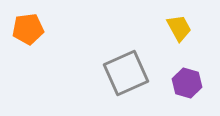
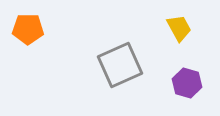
orange pentagon: rotated 8 degrees clockwise
gray square: moved 6 px left, 8 px up
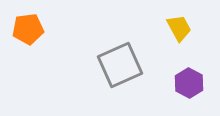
orange pentagon: rotated 8 degrees counterclockwise
purple hexagon: moved 2 px right; rotated 12 degrees clockwise
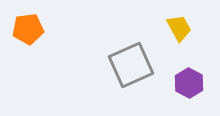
gray square: moved 11 px right
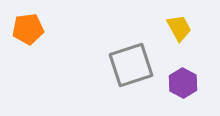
gray square: rotated 6 degrees clockwise
purple hexagon: moved 6 px left
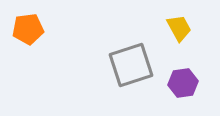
purple hexagon: rotated 24 degrees clockwise
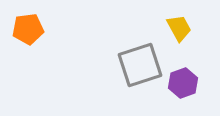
gray square: moved 9 px right
purple hexagon: rotated 12 degrees counterclockwise
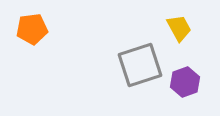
orange pentagon: moved 4 px right
purple hexagon: moved 2 px right, 1 px up
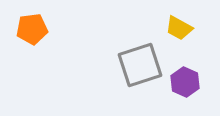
yellow trapezoid: rotated 148 degrees clockwise
purple hexagon: rotated 16 degrees counterclockwise
